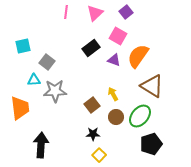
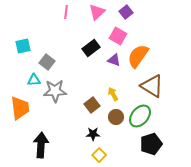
pink triangle: moved 2 px right, 1 px up
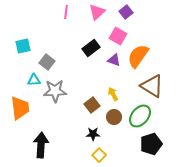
brown circle: moved 2 px left
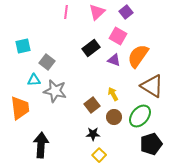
gray star: rotated 15 degrees clockwise
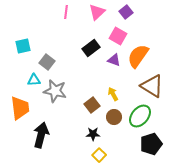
black arrow: moved 10 px up; rotated 10 degrees clockwise
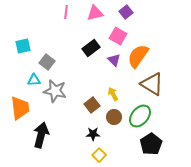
pink triangle: moved 2 px left, 1 px down; rotated 30 degrees clockwise
purple triangle: rotated 24 degrees clockwise
brown triangle: moved 2 px up
black pentagon: rotated 15 degrees counterclockwise
